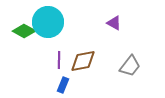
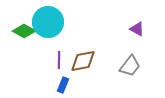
purple triangle: moved 23 px right, 6 px down
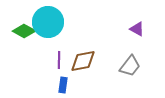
blue rectangle: rotated 14 degrees counterclockwise
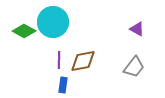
cyan circle: moved 5 px right
gray trapezoid: moved 4 px right, 1 px down
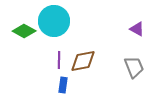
cyan circle: moved 1 px right, 1 px up
gray trapezoid: rotated 60 degrees counterclockwise
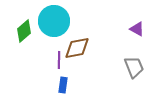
green diamond: rotated 70 degrees counterclockwise
brown diamond: moved 6 px left, 13 px up
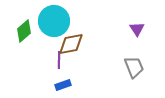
purple triangle: rotated 28 degrees clockwise
brown diamond: moved 6 px left, 4 px up
blue rectangle: rotated 63 degrees clockwise
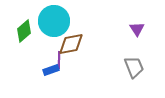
blue rectangle: moved 12 px left, 15 px up
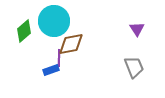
purple line: moved 2 px up
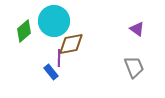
purple triangle: rotated 21 degrees counterclockwise
blue rectangle: moved 2 px down; rotated 70 degrees clockwise
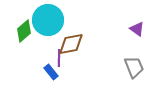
cyan circle: moved 6 px left, 1 px up
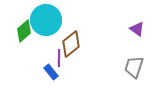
cyan circle: moved 2 px left
brown diamond: rotated 28 degrees counterclockwise
gray trapezoid: rotated 140 degrees counterclockwise
